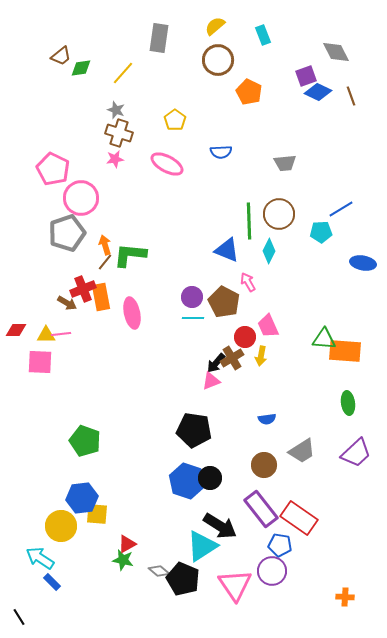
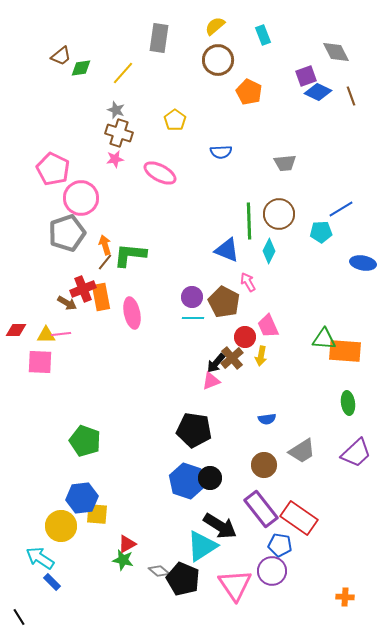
pink ellipse at (167, 164): moved 7 px left, 9 px down
brown cross at (232, 358): rotated 10 degrees counterclockwise
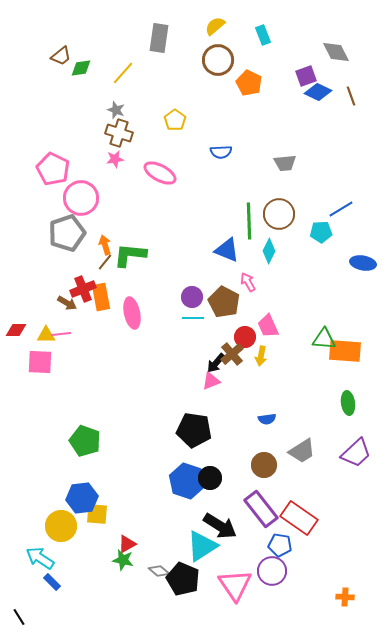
orange pentagon at (249, 92): moved 9 px up
brown cross at (232, 358): moved 4 px up
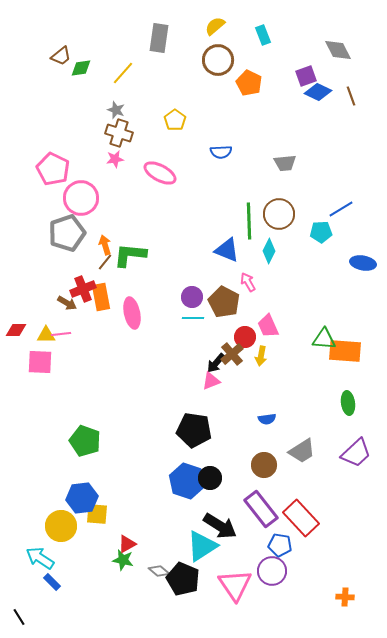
gray diamond at (336, 52): moved 2 px right, 2 px up
red rectangle at (299, 518): moved 2 px right; rotated 12 degrees clockwise
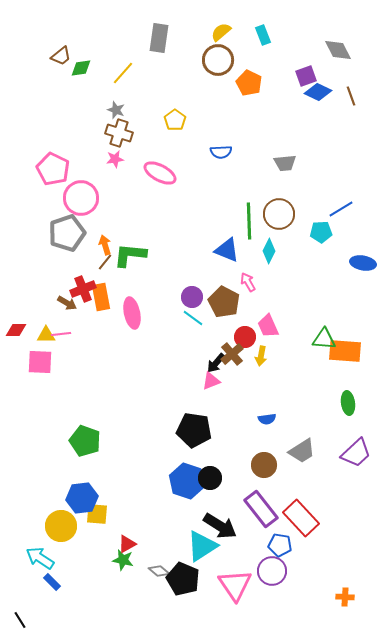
yellow semicircle at (215, 26): moved 6 px right, 6 px down
cyan line at (193, 318): rotated 35 degrees clockwise
black line at (19, 617): moved 1 px right, 3 px down
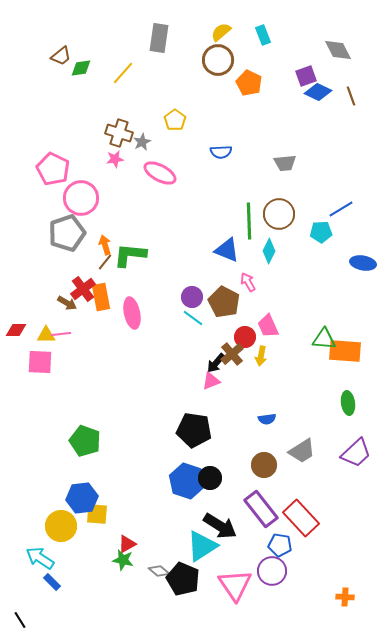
gray star at (116, 110): moved 26 px right, 32 px down; rotated 24 degrees clockwise
red cross at (83, 289): rotated 15 degrees counterclockwise
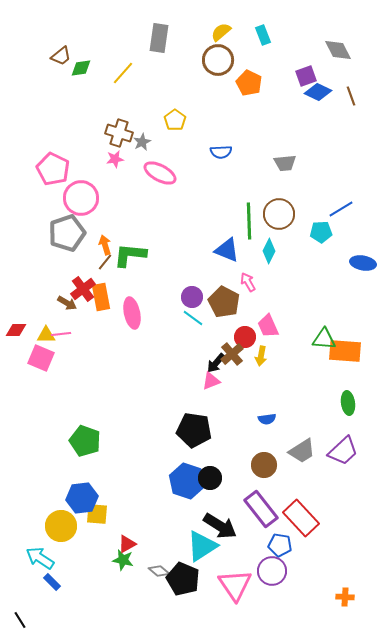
pink square at (40, 362): moved 1 px right, 4 px up; rotated 20 degrees clockwise
purple trapezoid at (356, 453): moved 13 px left, 2 px up
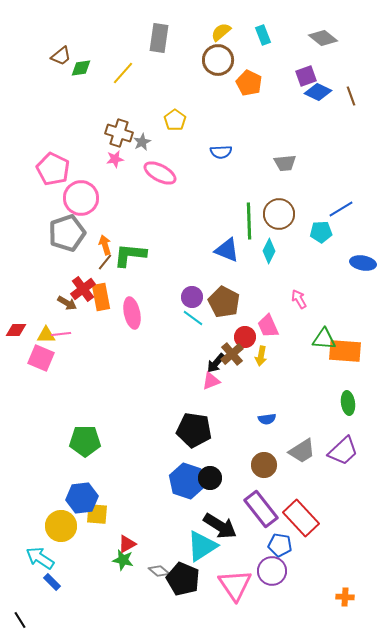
gray diamond at (338, 50): moved 15 px left, 12 px up; rotated 24 degrees counterclockwise
pink arrow at (248, 282): moved 51 px right, 17 px down
green pentagon at (85, 441): rotated 20 degrees counterclockwise
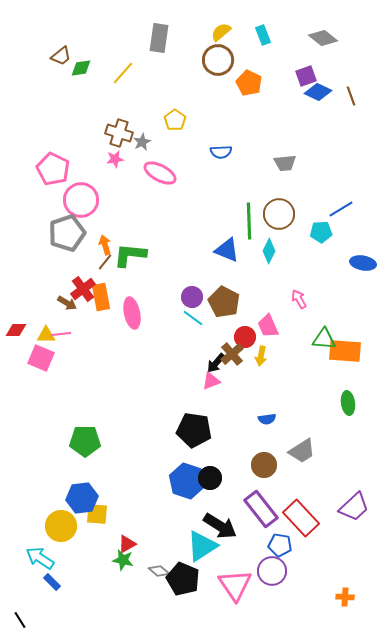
pink circle at (81, 198): moved 2 px down
purple trapezoid at (343, 451): moved 11 px right, 56 px down
